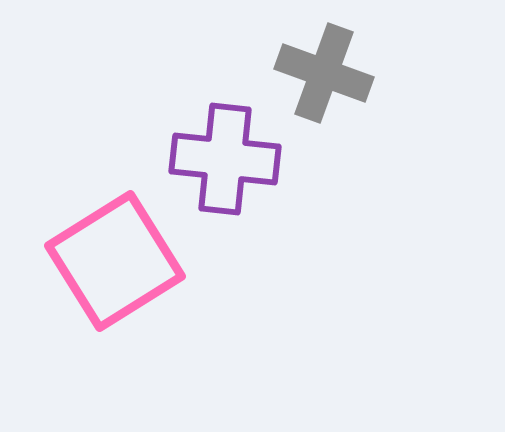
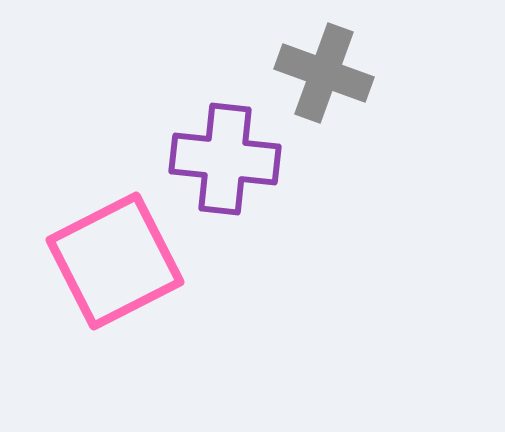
pink square: rotated 5 degrees clockwise
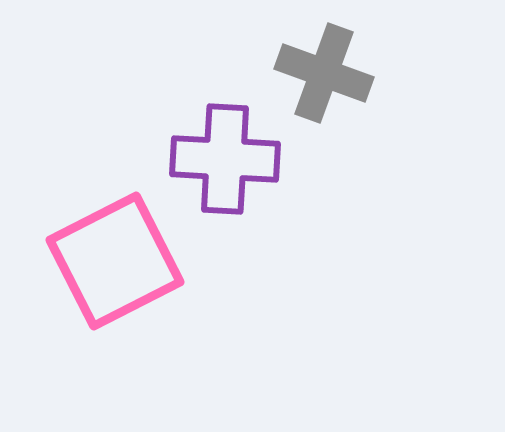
purple cross: rotated 3 degrees counterclockwise
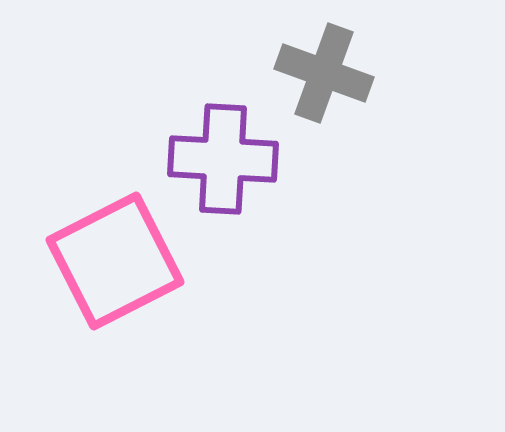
purple cross: moved 2 px left
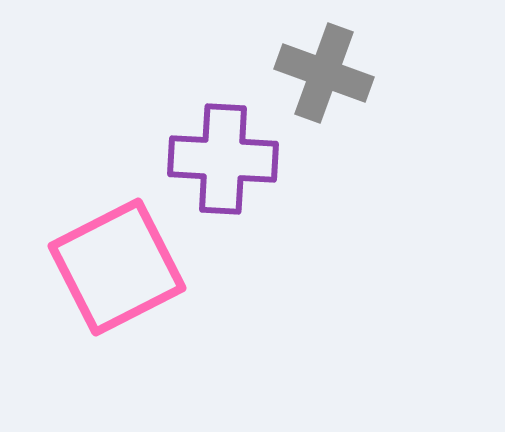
pink square: moved 2 px right, 6 px down
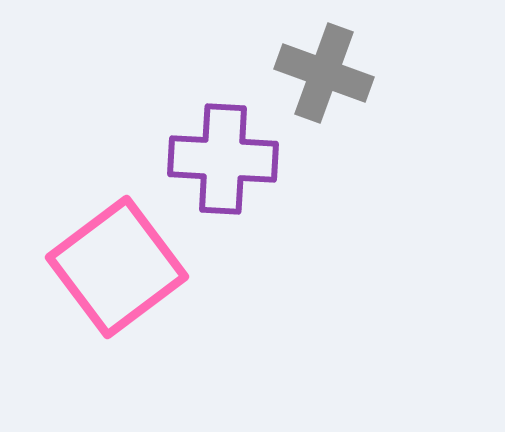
pink square: rotated 10 degrees counterclockwise
